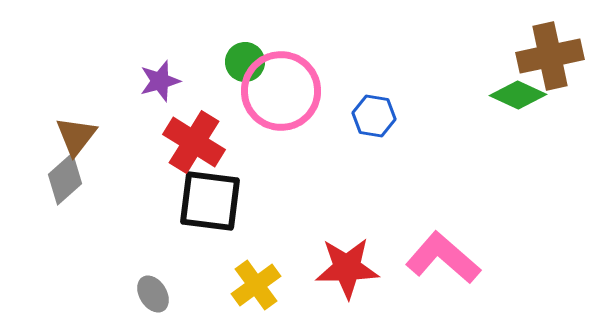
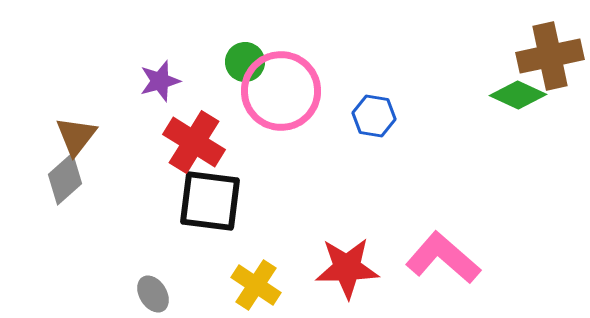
yellow cross: rotated 21 degrees counterclockwise
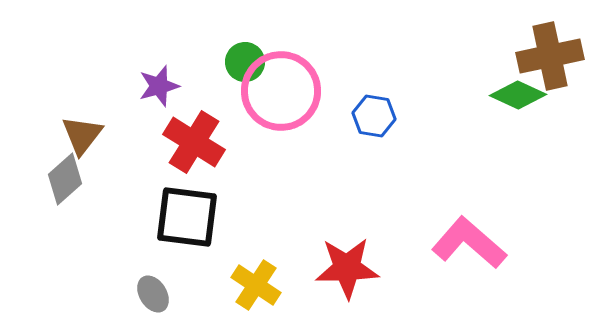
purple star: moved 1 px left, 5 px down
brown triangle: moved 6 px right, 1 px up
black square: moved 23 px left, 16 px down
pink L-shape: moved 26 px right, 15 px up
